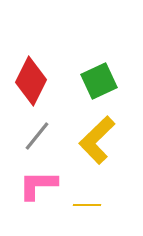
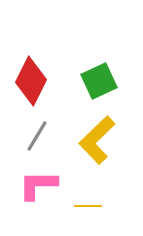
gray line: rotated 8 degrees counterclockwise
yellow line: moved 1 px right, 1 px down
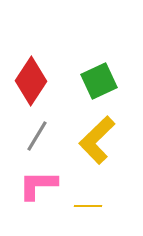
red diamond: rotated 6 degrees clockwise
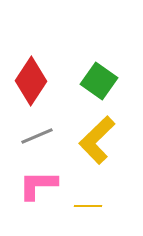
green square: rotated 30 degrees counterclockwise
gray line: rotated 36 degrees clockwise
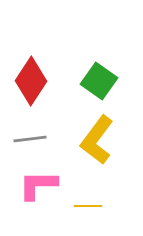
gray line: moved 7 px left, 3 px down; rotated 16 degrees clockwise
yellow L-shape: rotated 9 degrees counterclockwise
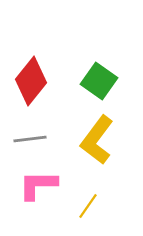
red diamond: rotated 6 degrees clockwise
yellow line: rotated 56 degrees counterclockwise
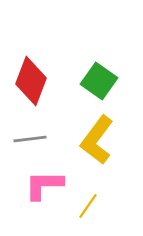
red diamond: rotated 18 degrees counterclockwise
pink L-shape: moved 6 px right
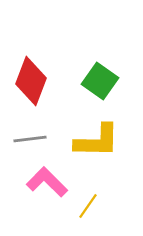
green square: moved 1 px right
yellow L-shape: moved 1 px down; rotated 126 degrees counterclockwise
pink L-shape: moved 3 px right, 3 px up; rotated 45 degrees clockwise
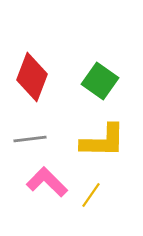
red diamond: moved 1 px right, 4 px up
yellow L-shape: moved 6 px right
yellow line: moved 3 px right, 11 px up
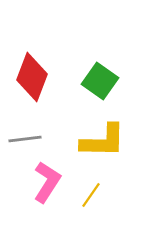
gray line: moved 5 px left
pink L-shape: rotated 78 degrees clockwise
